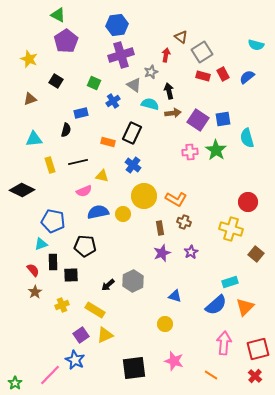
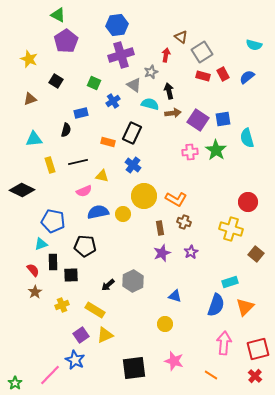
cyan semicircle at (256, 45): moved 2 px left
blue semicircle at (216, 305): rotated 30 degrees counterclockwise
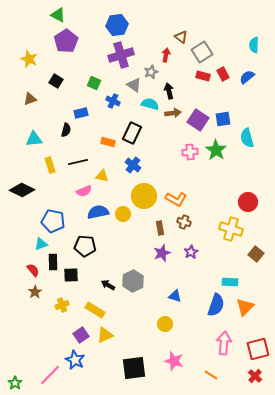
cyan semicircle at (254, 45): rotated 77 degrees clockwise
blue cross at (113, 101): rotated 32 degrees counterclockwise
cyan rectangle at (230, 282): rotated 21 degrees clockwise
black arrow at (108, 285): rotated 72 degrees clockwise
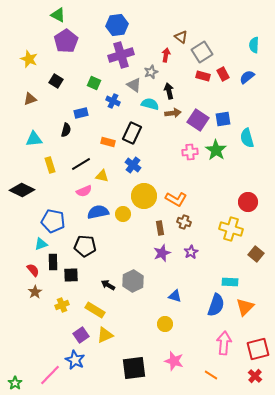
black line at (78, 162): moved 3 px right, 2 px down; rotated 18 degrees counterclockwise
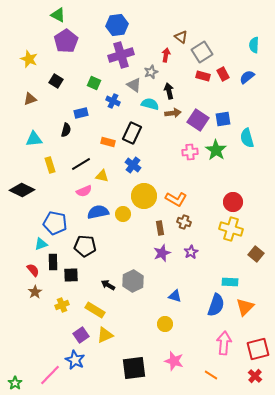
red circle at (248, 202): moved 15 px left
blue pentagon at (53, 221): moved 2 px right, 2 px down
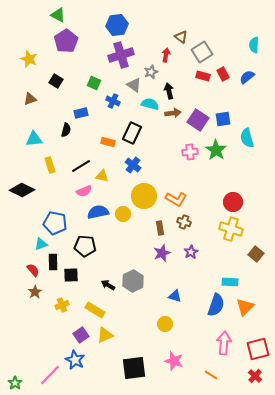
black line at (81, 164): moved 2 px down
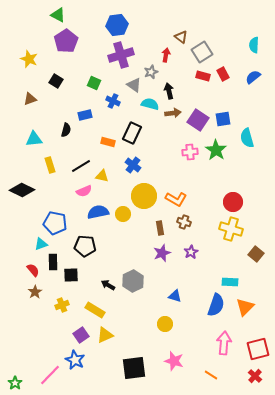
blue semicircle at (247, 77): moved 6 px right
blue rectangle at (81, 113): moved 4 px right, 2 px down
